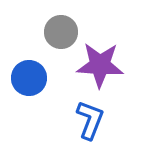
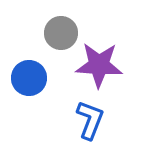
gray circle: moved 1 px down
purple star: moved 1 px left
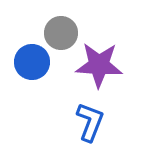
blue circle: moved 3 px right, 16 px up
blue L-shape: moved 2 px down
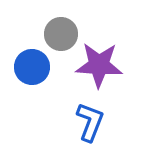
gray circle: moved 1 px down
blue circle: moved 5 px down
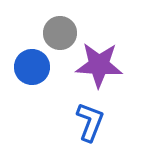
gray circle: moved 1 px left, 1 px up
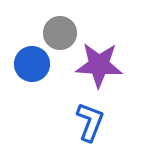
blue circle: moved 3 px up
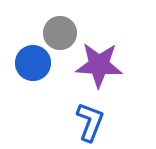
blue circle: moved 1 px right, 1 px up
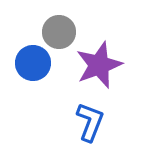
gray circle: moved 1 px left, 1 px up
purple star: rotated 24 degrees counterclockwise
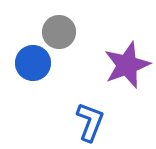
purple star: moved 28 px right
